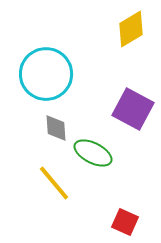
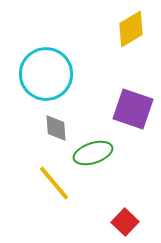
purple square: rotated 9 degrees counterclockwise
green ellipse: rotated 45 degrees counterclockwise
red square: rotated 20 degrees clockwise
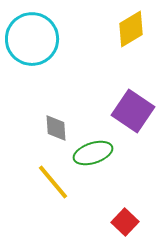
cyan circle: moved 14 px left, 35 px up
purple square: moved 2 px down; rotated 15 degrees clockwise
yellow line: moved 1 px left, 1 px up
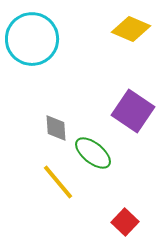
yellow diamond: rotated 54 degrees clockwise
green ellipse: rotated 57 degrees clockwise
yellow line: moved 5 px right
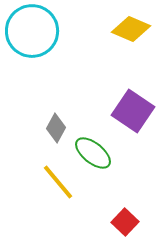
cyan circle: moved 8 px up
gray diamond: rotated 32 degrees clockwise
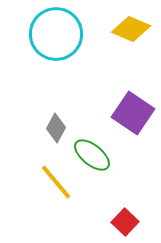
cyan circle: moved 24 px right, 3 px down
purple square: moved 2 px down
green ellipse: moved 1 px left, 2 px down
yellow line: moved 2 px left
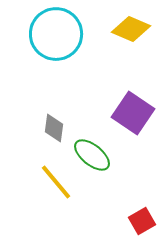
gray diamond: moved 2 px left; rotated 20 degrees counterclockwise
red square: moved 17 px right, 1 px up; rotated 16 degrees clockwise
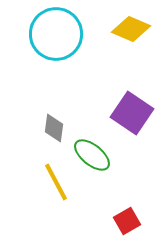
purple square: moved 1 px left
yellow line: rotated 12 degrees clockwise
red square: moved 15 px left
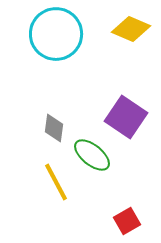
purple square: moved 6 px left, 4 px down
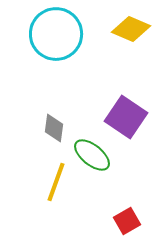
yellow line: rotated 48 degrees clockwise
